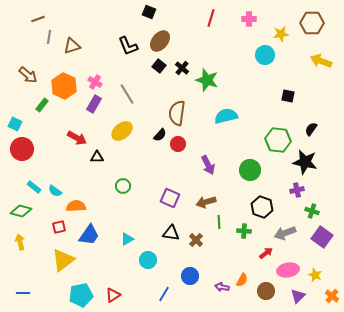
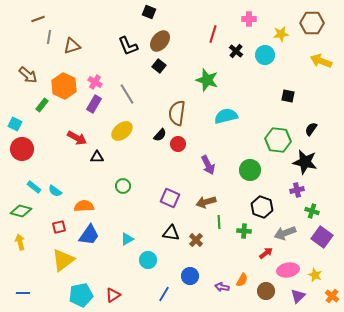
red line at (211, 18): moved 2 px right, 16 px down
black cross at (182, 68): moved 54 px right, 17 px up
orange semicircle at (76, 206): moved 8 px right
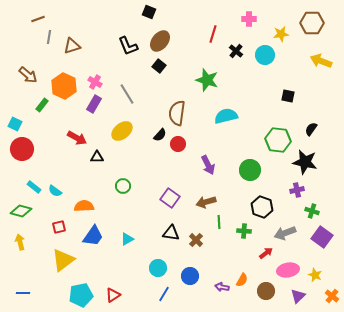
purple square at (170, 198): rotated 12 degrees clockwise
blue trapezoid at (89, 235): moved 4 px right, 1 px down
cyan circle at (148, 260): moved 10 px right, 8 px down
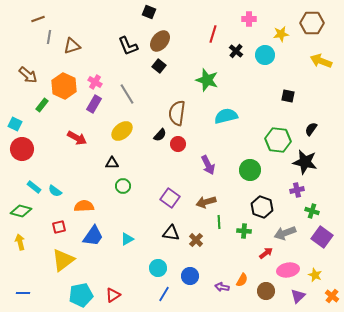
black triangle at (97, 157): moved 15 px right, 6 px down
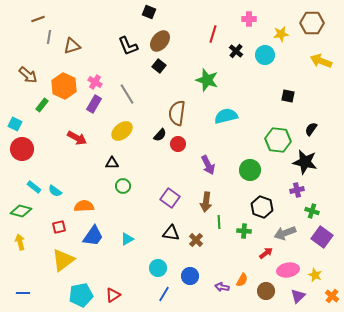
brown arrow at (206, 202): rotated 66 degrees counterclockwise
